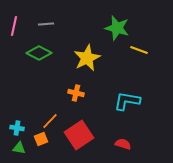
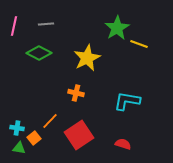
green star: rotated 25 degrees clockwise
yellow line: moved 6 px up
orange square: moved 7 px left, 1 px up; rotated 16 degrees counterclockwise
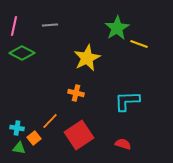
gray line: moved 4 px right, 1 px down
green diamond: moved 17 px left
cyan L-shape: rotated 12 degrees counterclockwise
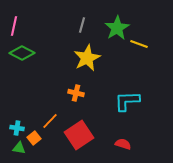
gray line: moved 32 px right; rotated 70 degrees counterclockwise
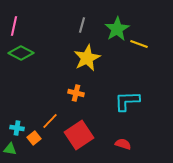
green star: moved 1 px down
green diamond: moved 1 px left
green triangle: moved 9 px left, 1 px down
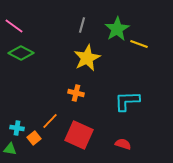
pink line: rotated 66 degrees counterclockwise
red square: rotated 32 degrees counterclockwise
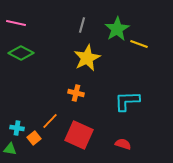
pink line: moved 2 px right, 3 px up; rotated 24 degrees counterclockwise
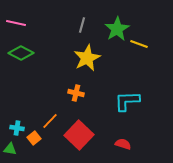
red square: rotated 20 degrees clockwise
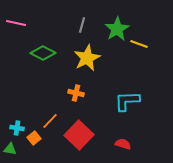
green diamond: moved 22 px right
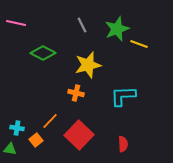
gray line: rotated 42 degrees counterclockwise
green star: rotated 10 degrees clockwise
yellow star: moved 1 px right, 7 px down; rotated 12 degrees clockwise
cyan L-shape: moved 4 px left, 5 px up
orange square: moved 2 px right, 2 px down
red semicircle: rotated 70 degrees clockwise
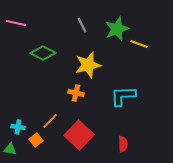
cyan cross: moved 1 px right, 1 px up
